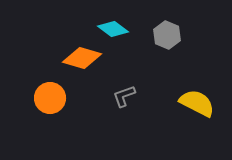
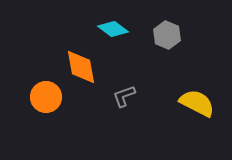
orange diamond: moved 1 px left, 9 px down; rotated 63 degrees clockwise
orange circle: moved 4 px left, 1 px up
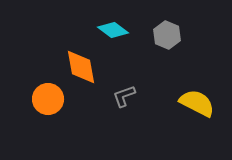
cyan diamond: moved 1 px down
orange circle: moved 2 px right, 2 px down
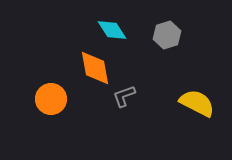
cyan diamond: moved 1 px left; rotated 20 degrees clockwise
gray hexagon: rotated 20 degrees clockwise
orange diamond: moved 14 px right, 1 px down
orange circle: moved 3 px right
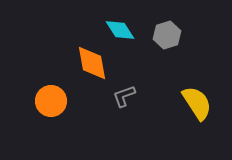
cyan diamond: moved 8 px right
orange diamond: moved 3 px left, 5 px up
orange circle: moved 2 px down
yellow semicircle: rotated 30 degrees clockwise
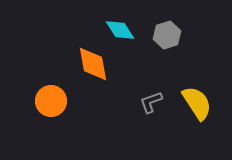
orange diamond: moved 1 px right, 1 px down
gray L-shape: moved 27 px right, 6 px down
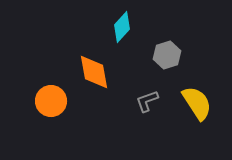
cyan diamond: moved 2 px right, 3 px up; rotated 76 degrees clockwise
gray hexagon: moved 20 px down
orange diamond: moved 1 px right, 8 px down
gray L-shape: moved 4 px left, 1 px up
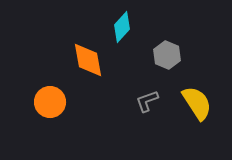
gray hexagon: rotated 20 degrees counterclockwise
orange diamond: moved 6 px left, 12 px up
orange circle: moved 1 px left, 1 px down
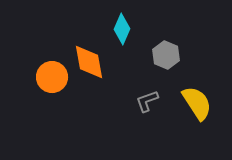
cyan diamond: moved 2 px down; rotated 20 degrees counterclockwise
gray hexagon: moved 1 px left
orange diamond: moved 1 px right, 2 px down
orange circle: moved 2 px right, 25 px up
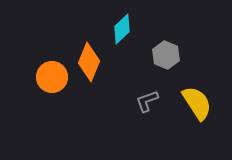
cyan diamond: rotated 24 degrees clockwise
orange diamond: rotated 33 degrees clockwise
